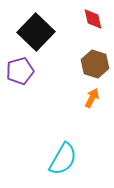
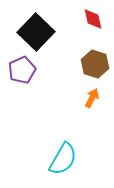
purple pentagon: moved 2 px right, 1 px up; rotated 8 degrees counterclockwise
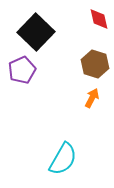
red diamond: moved 6 px right
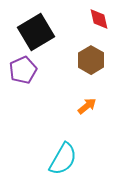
black square: rotated 15 degrees clockwise
brown hexagon: moved 4 px left, 4 px up; rotated 12 degrees clockwise
purple pentagon: moved 1 px right
orange arrow: moved 5 px left, 8 px down; rotated 24 degrees clockwise
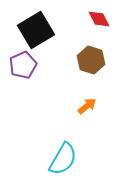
red diamond: rotated 15 degrees counterclockwise
black square: moved 2 px up
brown hexagon: rotated 12 degrees counterclockwise
purple pentagon: moved 5 px up
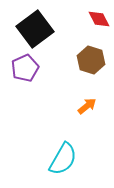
black square: moved 1 px left, 1 px up; rotated 6 degrees counterclockwise
purple pentagon: moved 2 px right, 3 px down
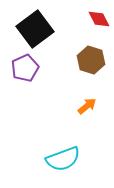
cyan semicircle: rotated 40 degrees clockwise
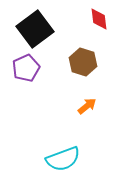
red diamond: rotated 20 degrees clockwise
brown hexagon: moved 8 px left, 2 px down
purple pentagon: moved 1 px right
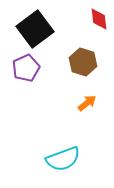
orange arrow: moved 3 px up
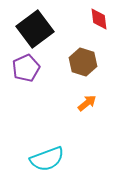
cyan semicircle: moved 16 px left
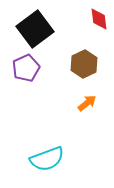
brown hexagon: moved 1 px right, 2 px down; rotated 16 degrees clockwise
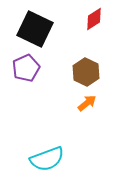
red diamond: moved 5 px left; rotated 65 degrees clockwise
black square: rotated 27 degrees counterclockwise
brown hexagon: moved 2 px right, 8 px down; rotated 8 degrees counterclockwise
